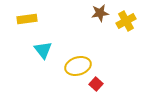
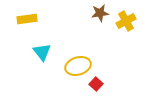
cyan triangle: moved 1 px left, 2 px down
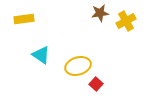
yellow rectangle: moved 3 px left
cyan triangle: moved 1 px left, 3 px down; rotated 18 degrees counterclockwise
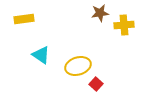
yellow cross: moved 2 px left, 4 px down; rotated 24 degrees clockwise
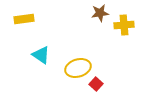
yellow ellipse: moved 2 px down
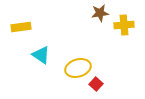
yellow rectangle: moved 3 px left, 8 px down
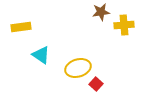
brown star: moved 1 px right, 1 px up
